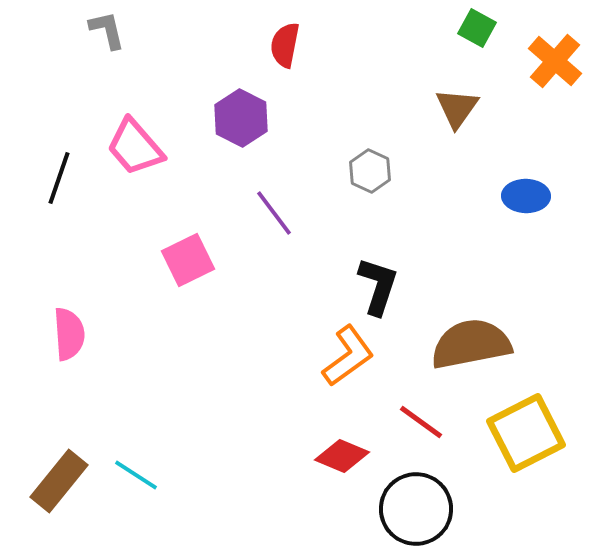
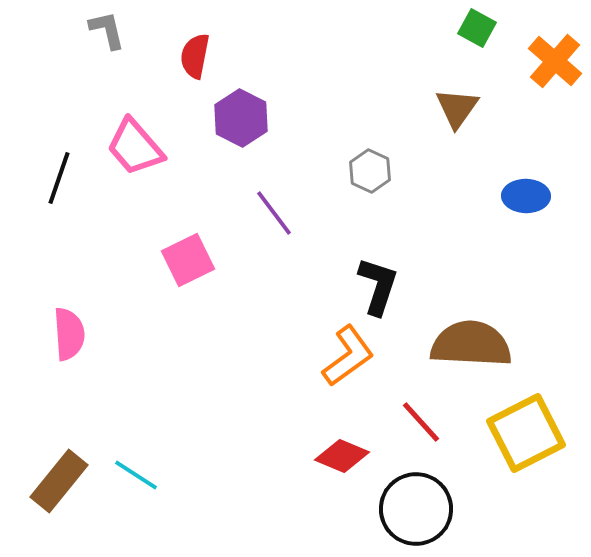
red semicircle: moved 90 px left, 11 px down
brown semicircle: rotated 14 degrees clockwise
red line: rotated 12 degrees clockwise
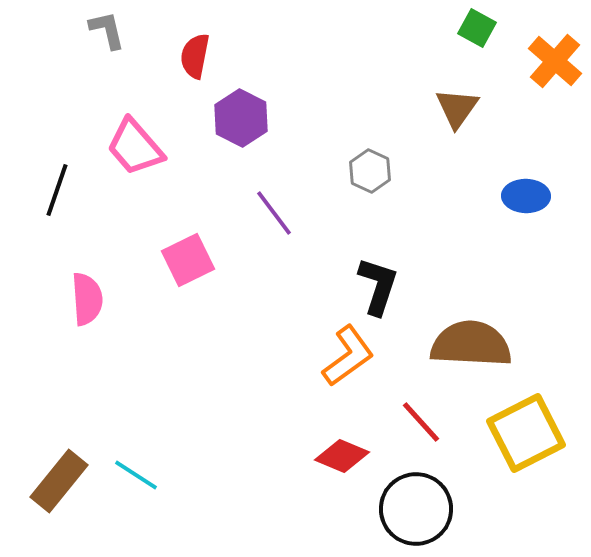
black line: moved 2 px left, 12 px down
pink semicircle: moved 18 px right, 35 px up
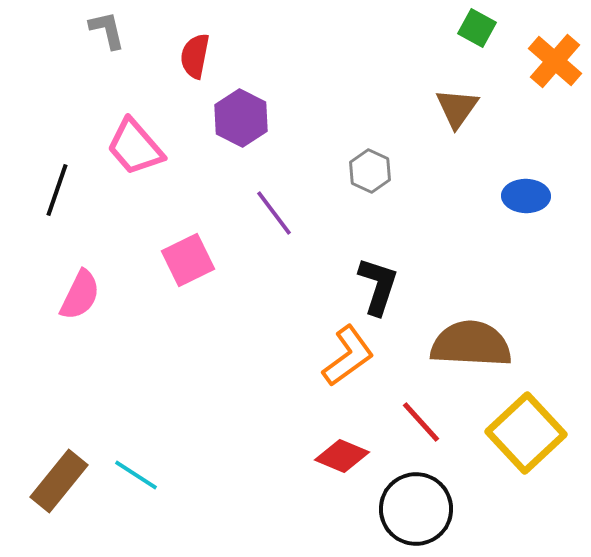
pink semicircle: moved 7 px left, 4 px up; rotated 30 degrees clockwise
yellow square: rotated 16 degrees counterclockwise
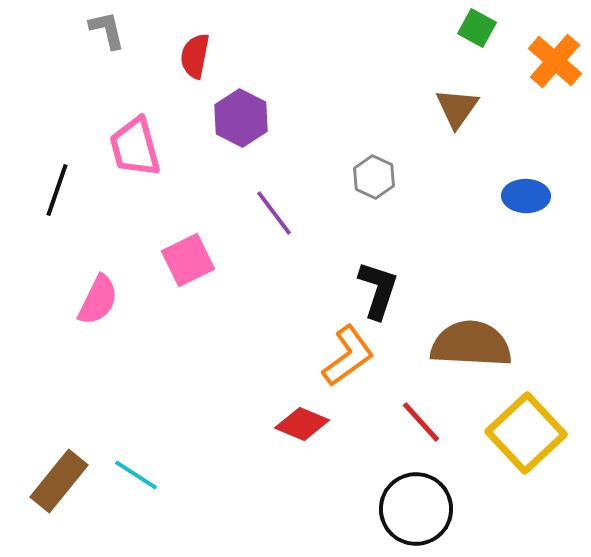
pink trapezoid: rotated 26 degrees clockwise
gray hexagon: moved 4 px right, 6 px down
black L-shape: moved 4 px down
pink semicircle: moved 18 px right, 5 px down
red diamond: moved 40 px left, 32 px up
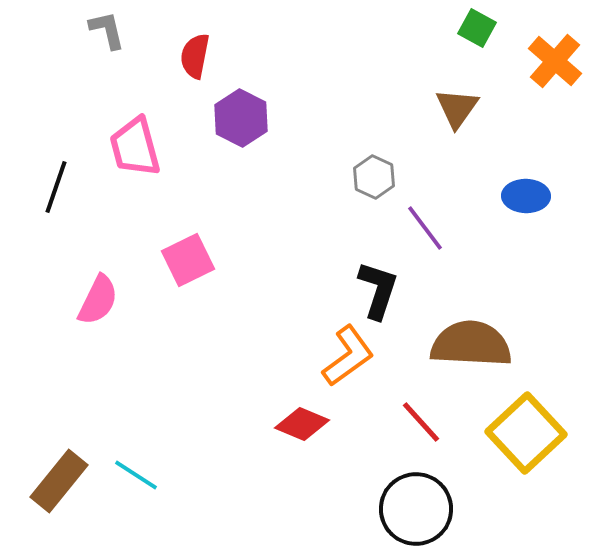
black line: moved 1 px left, 3 px up
purple line: moved 151 px right, 15 px down
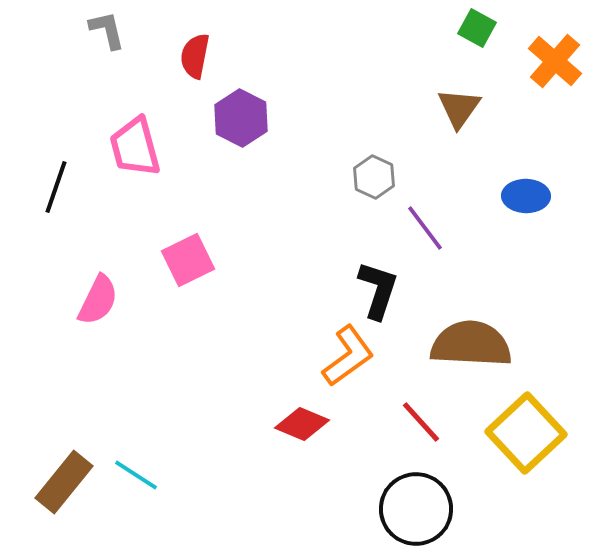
brown triangle: moved 2 px right
brown rectangle: moved 5 px right, 1 px down
